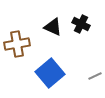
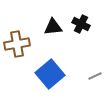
black triangle: rotated 30 degrees counterclockwise
blue square: moved 1 px down
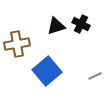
black triangle: moved 3 px right, 1 px up; rotated 12 degrees counterclockwise
blue square: moved 3 px left, 3 px up
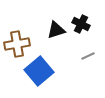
black triangle: moved 4 px down
blue square: moved 8 px left
gray line: moved 7 px left, 20 px up
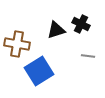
brown cross: rotated 20 degrees clockwise
gray line: rotated 32 degrees clockwise
blue square: rotated 8 degrees clockwise
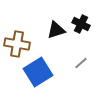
gray line: moved 7 px left, 7 px down; rotated 48 degrees counterclockwise
blue square: moved 1 px left, 1 px down
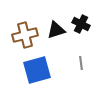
brown cross: moved 8 px right, 9 px up; rotated 25 degrees counterclockwise
gray line: rotated 56 degrees counterclockwise
blue square: moved 1 px left, 2 px up; rotated 16 degrees clockwise
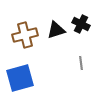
blue square: moved 17 px left, 8 px down
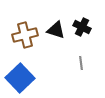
black cross: moved 1 px right, 3 px down
black triangle: rotated 36 degrees clockwise
blue square: rotated 28 degrees counterclockwise
